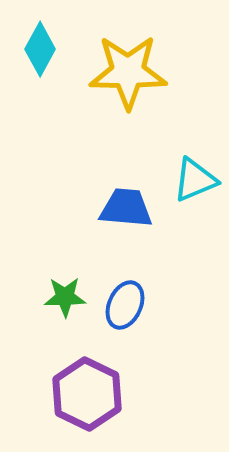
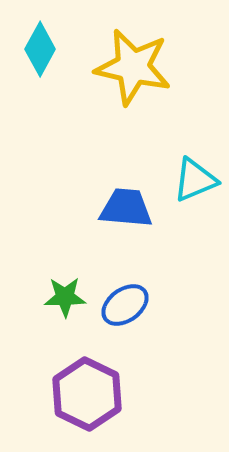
yellow star: moved 5 px right, 5 px up; rotated 12 degrees clockwise
blue ellipse: rotated 30 degrees clockwise
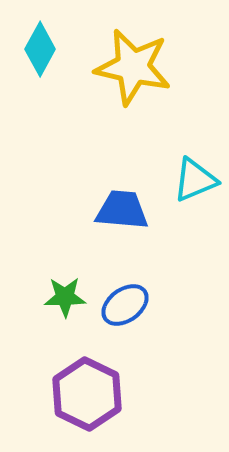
blue trapezoid: moved 4 px left, 2 px down
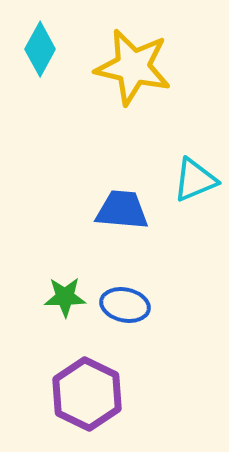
blue ellipse: rotated 48 degrees clockwise
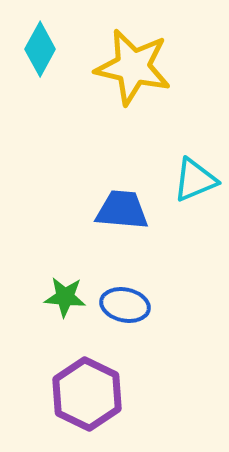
green star: rotated 6 degrees clockwise
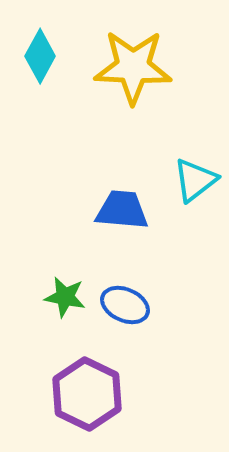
cyan diamond: moved 7 px down
yellow star: rotated 10 degrees counterclockwise
cyan triangle: rotated 15 degrees counterclockwise
green star: rotated 6 degrees clockwise
blue ellipse: rotated 12 degrees clockwise
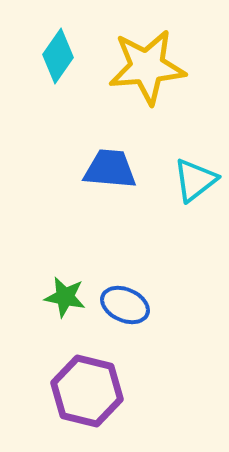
cyan diamond: moved 18 px right; rotated 6 degrees clockwise
yellow star: moved 14 px right; rotated 8 degrees counterclockwise
blue trapezoid: moved 12 px left, 41 px up
purple hexagon: moved 3 px up; rotated 12 degrees counterclockwise
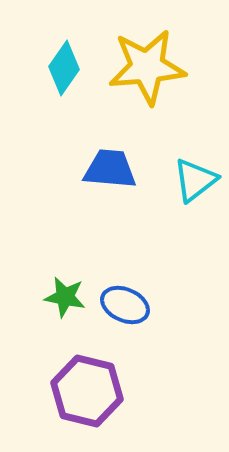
cyan diamond: moved 6 px right, 12 px down
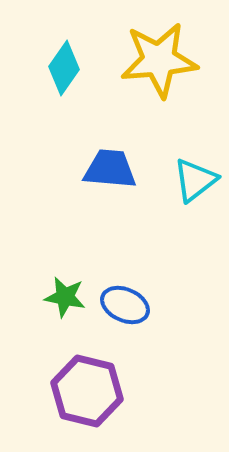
yellow star: moved 12 px right, 7 px up
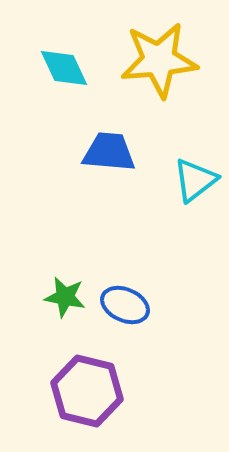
cyan diamond: rotated 60 degrees counterclockwise
blue trapezoid: moved 1 px left, 17 px up
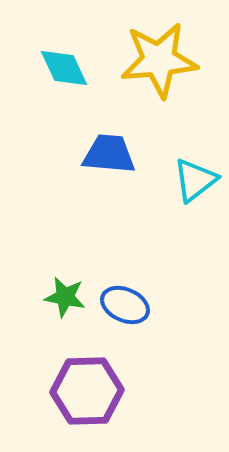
blue trapezoid: moved 2 px down
purple hexagon: rotated 16 degrees counterclockwise
